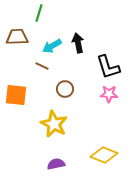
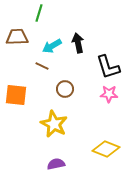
yellow diamond: moved 2 px right, 6 px up
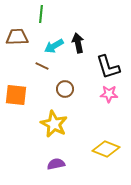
green line: moved 2 px right, 1 px down; rotated 12 degrees counterclockwise
cyan arrow: moved 2 px right
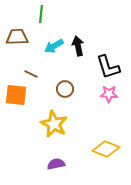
black arrow: moved 3 px down
brown line: moved 11 px left, 8 px down
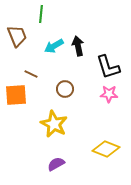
brown trapezoid: moved 1 px up; rotated 70 degrees clockwise
orange square: rotated 10 degrees counterclockwise
purple semicircle: rotated 18 degrees counterclockwise
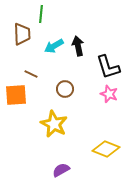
brown trapezoid: moved 5 px right, 2 px up; rotated 20 degrees clockwise
pink star: rotated 18 degrees clockwise
purple semicircle: moved 5 px right, 6 px down
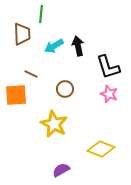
yellow diamond: moved 5 px left
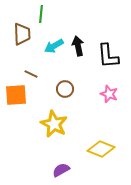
black L-shape: moved 11 px up; rotated 12 degrees clockwise
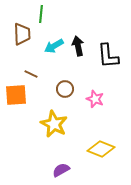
pink star: moved 14 px left, 5 px down
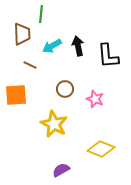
cyan arrow: moved 2 px left
brown line: moved 1 px left, 9 px up
